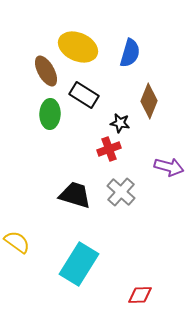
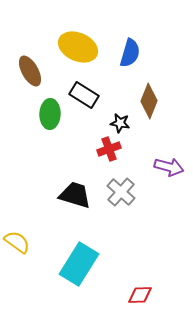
brown ellipse: moved 16 px left
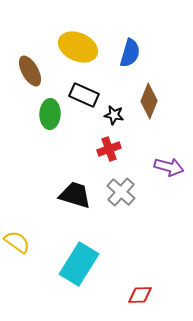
black rectangle: rotated 8 degrees counterclockwise
black star: moved 6 px left, 8 px up
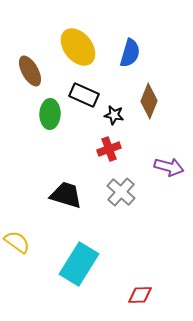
yellow ellipse: rotated 27 degrees clockwise
black trapezoid: moved 9 px left
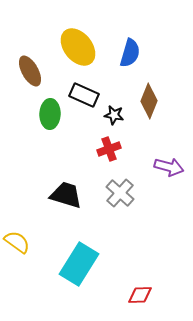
gray cross: moved 1 px left, 1 px down
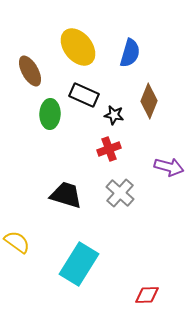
red diamond: moved 7 px right
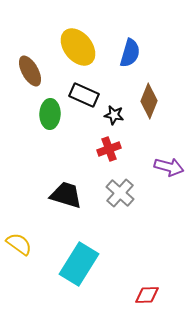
yellow semicircle: moved 2 px right, 2 px down
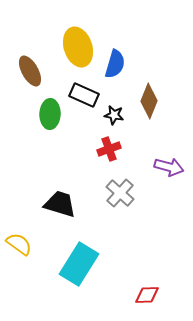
yellow ellipse: rotated 21 degrees clockwise
blue semicircle: moved 15 px left, 11 px down
black trapezoid: moved 6 px left, 9 px down
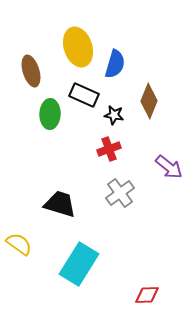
brown ellipse: moved 1 px right; rotated 12 degrees clockwise
purple arrow: rotated 24 degrees clockwise
gray cross: rotated 12 degrees clockwise
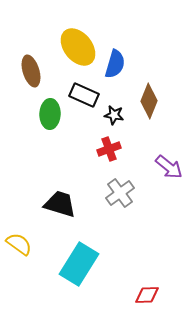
yellow ellipse: rotated 21 degrees counterclockwise
